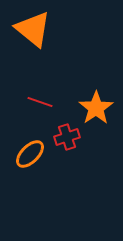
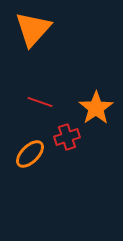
orange triangle: rotated 33 degrees clockwise
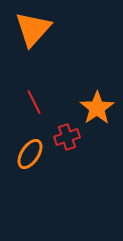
red line: moved 6 px left; rotated 45 degrees clockwise
orange star: moved 1 px right
orange ellipse: rotated 12 degrees counterclockwise
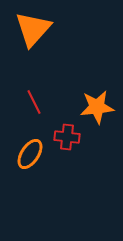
orange star: moved 1 px up; rotated 28 degrees clockwise
red cross: rotated 25 degrees clockwise
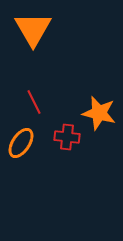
orange triangle: rotated 12 degrees counterclockwise
orange star: moved 2 px right, 6 px down; rotated 20 degrees clockwise
orange ellipse: moved 9 px left, 11 px up
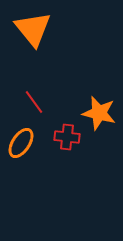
orange triangle: rotated 9 degrees counterclockwise
red line: rotated 10 degrees counterclockwise
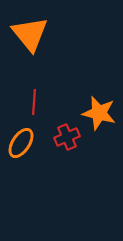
orange triangle: moved 3 px left, 5 px down
red line: rotated 40 degrees clockwise
red cross: rotated 30 degrees counterclockwise
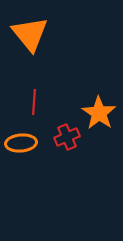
orange star: rotated 20 degrees clockwise
orange ellipse: rotated 52 degrees clockwise
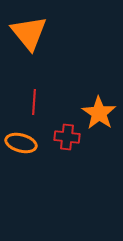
orange triangle: moved 1 px left, 1 px up
red cross: rotated 30 degrees clockwise
orange ellipse: rotated 20 degrees clockwise
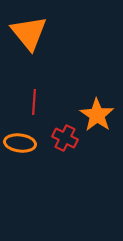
orange star: moved 2 px left, 2 px down
red cross: moved 2 px left, 1 px down; rotated 20 degrees clockwise
orange ellipse: moved 1 px left; rotated 8 degrees counterclockwise
